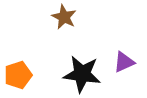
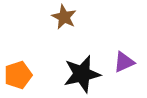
black star: rotated 21 degrees counterclockwise
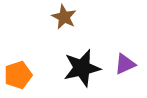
purple triangle: moved 1 px right, 2 px down
black star: moved 6 px up
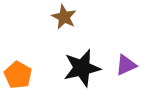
purple triangle: moved 1 px right, 1 px down
orange pentagon: rotated 24 degrees counterclockwise
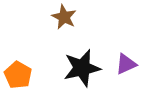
purple triangle: moved 1 px up
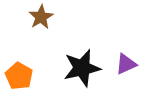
brown star: moved 23 px left; rotated 15 degrees clockwise
orange pentagon: moved 1 px right, 1 px down
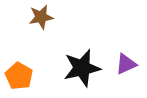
brown star: rotated 20 degrees clockwise
